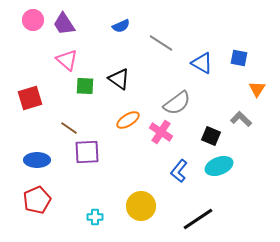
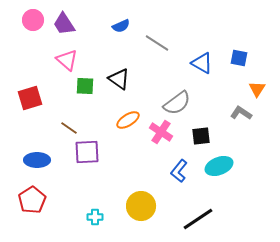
gray line: moved 4 px left
gray L-shape: moved 6 px up; rotated 10 degrees counterclockwise
black square: moved 10 px left; rotated 30 degrees counterclockwise
red pentagon: moved 5 px left; rotated 8 degrees counterclockwise
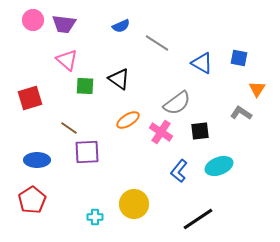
purple trapezoid: rotated 50 degrees counterclockwise
black square: moved 1 px left, 5 px up
yellow circle: moved 7 px left, 2 px up
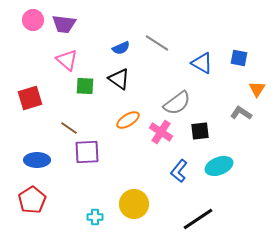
blue semicircle: moved 22 px down
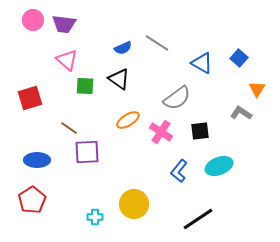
blue semicircle: moved 2 px right
blue square: rotated 30 degrees clockwise
gray semicircle: moved 5 px up
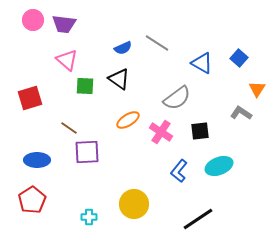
cyan cross: moved 6 px left
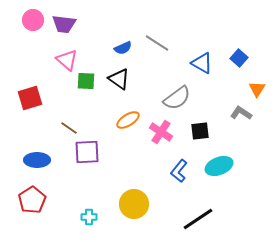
green square: moved 1 px right, 5 px up
